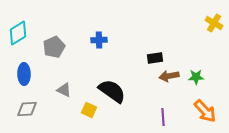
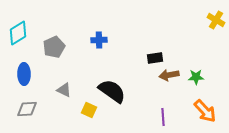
yellow cross: moved 2 px right, 3 px up
brown arrow: moved 1 px up
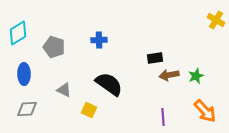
gray pentagon: rotated 30 degrees counterclockwise
green star: moved 1 px up; rotated 21 degrees counterclockwise
black semicircle: moved 3 px left, 7 px up
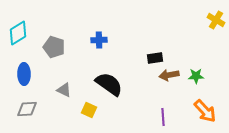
green star: rotated 21 degrees clockwise
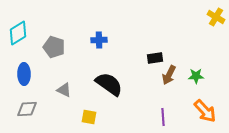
yellow cross: moved 3 px up
brown arrow: rotated 54 degrees counterclockwise
yellow square: moved 7 px down; rotated 14 degrees counterclockwise
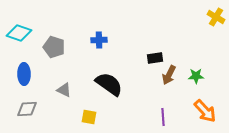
cyan diamond: moved 1 px right; rotated 50 degrees clockwise
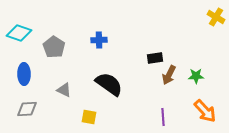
gray pentagon: rotated 15 degrees clockwise
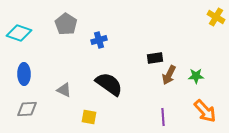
blue cross: rotated 14 degrees counterclockwise
gray pentagon: moved 12 px right, 23 px up
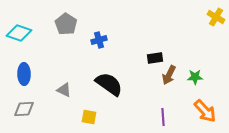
green star: moved 1 px left, 1 px down
gray diamond: moved 3 px left
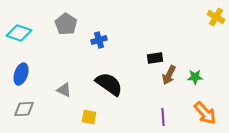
blue ellipse: moved 3 px left; rotated 20 degrees clockwise
orange arrow: moved 2 px down
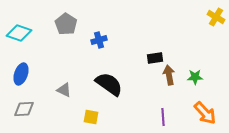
brown arrow: rotated 144 degrees clockwise
yellow square: moved 2 px right
